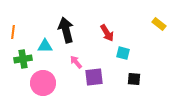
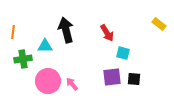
pink arrow: moved 4 px left, 22 px down
purple square: moved 18 px right
pink circle: moved 5 px right, 2 px up
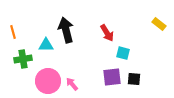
orange line: rotated 24 degrees counterclockwise
cyan triangle: moved 1 px right, 1 px up
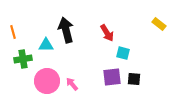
pink circle: moved 1 px left
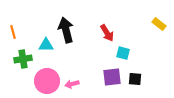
black square: moved 1 px right
pink arrow: rotated 64 degrees counterclockwise
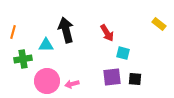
orange line: rotated 32 degrees clockwise
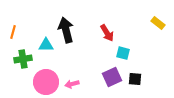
yellow rectangle: moved 1 px left, 1 px up
purple square: rotated 18 degrees counterclockwise
pink circle: moved 1 px left, 1 px down
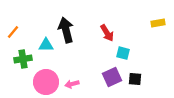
yellow rectangle: rotated 48 degrees counterclockwise
orange line: rotated 24 degrees clockwise
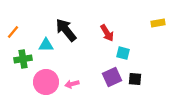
black arrow: rotated 25 degrees counterclockwise
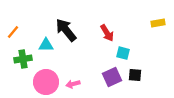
black square: moved 4 px up
pink arrow: moved 1 px right
